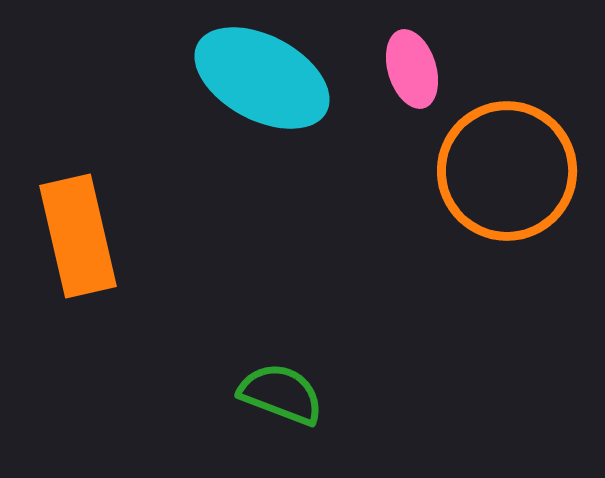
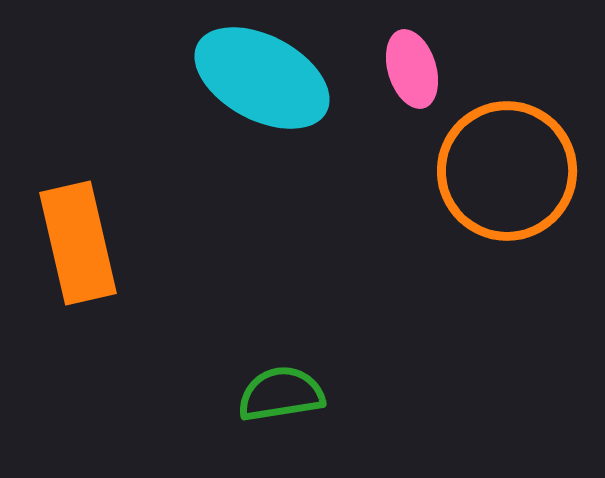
orange rectangle: moved 7 px down
green semicircle: rotated 30 degrees counterclockwise
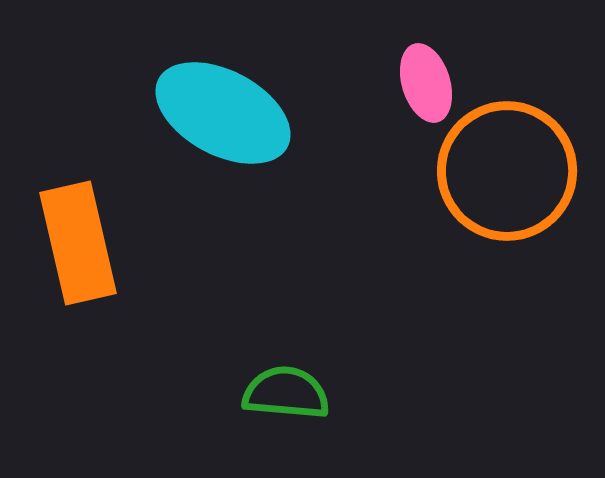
pink ellipse: moved 14 px right, 14 px down
cyan ellipse: moved 39 px left, 35 px down
green semicircle: moved 5 px right, 1 px up; rotated 14 degrees clockwise
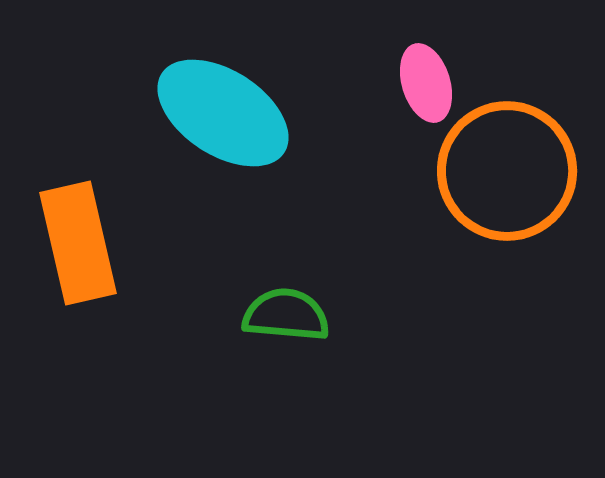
cyan ellipse: rotated 5 degrees clockwise
green semicircle: moved 78 px up
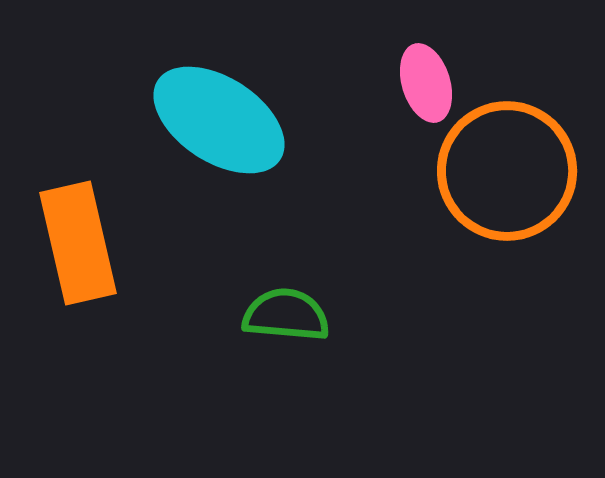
cyan ellipse: moved 4 px left, 7 px down
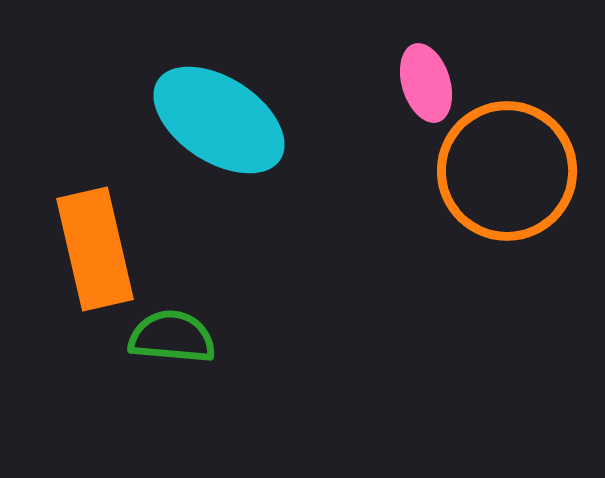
orange rectangle: moved 17 px right, 6 px down
green semicircle: moved 114 px left, 22 px down
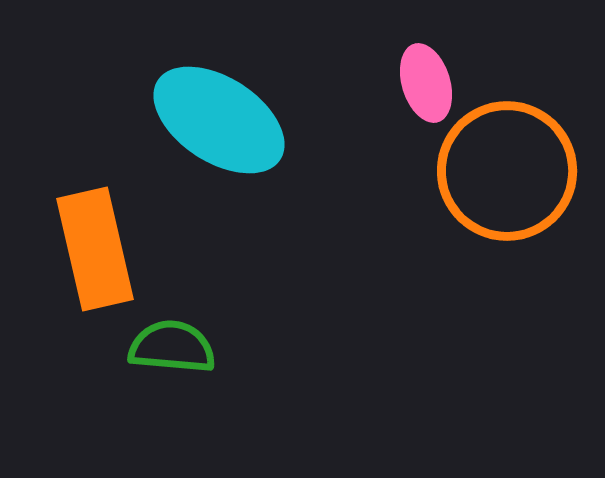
green semicircle: moved 10 px down
